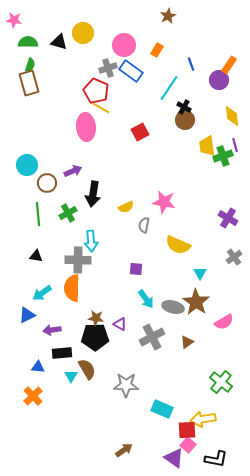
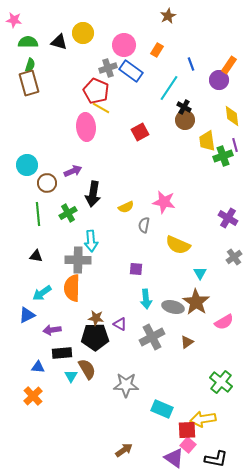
yellow trapezoid at (207, 146): moved 5 px up
cyan arrow at (146, 299): rotated 30 degrees clockwise
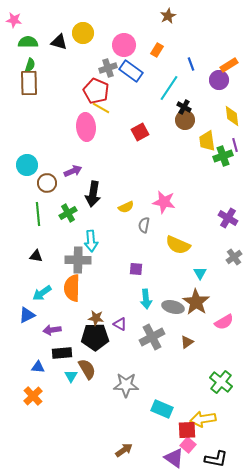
orange rectangle at (229, 65): rotated 24 degrees clockwise
brown rectangle at (29, 83): rotated 15 degrees clockwise
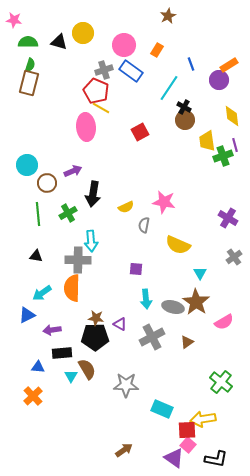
gray cross at (108, 68): moved 4 px left, 2 px down
brown rectangle at (29, 83): rotated 15 degrees clockwise
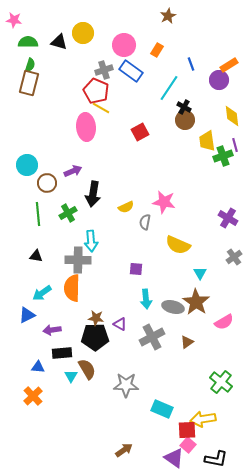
gray semicircle at (144, 225): moved 1 px right, 3 px up
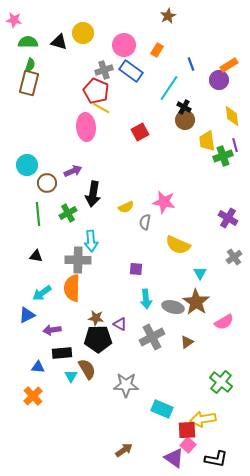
black pentagon at (95, 337): moved 3 px right, 2 px down
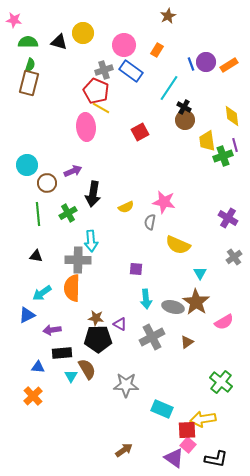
purple circle at (219, 80): moved 13 px left, 18 px up
gray semicircle at (145, 222): moved 5 px right
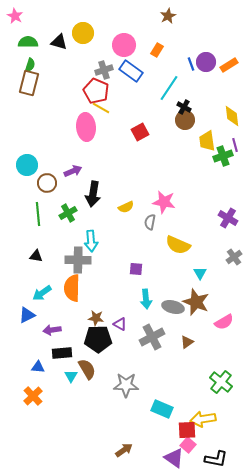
pink star at (14, 20): moved 1 px right, 4 px up; rotated 21 degrees clockwise
brown star at (196, 302): rotated 12 degrees counterclockwise
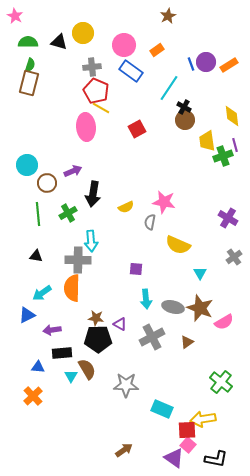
orange rectangle at (157, 50): rotated 24 degrees clockwise
gray cross at (104, 70): moved 12 px left, 3 px up; rotated 12 degrees clockwise
red square at (140, 132): moved 3 px left, 3 px up
brown star at (196, 302): moved 4 px right, 6 px down
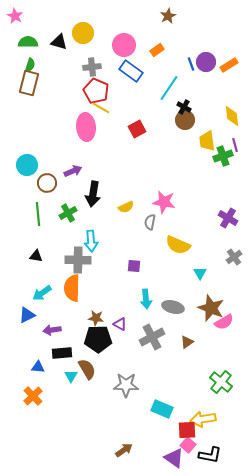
purple square at (136, 269): moved 2 px left, 3 px up
brown star at (200, 308): moved 11 px right
black L-shape at (216, 459): moved 6 px left, 4 px up
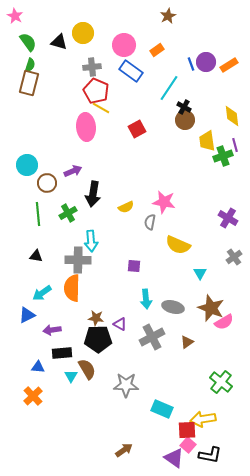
green semicircle at (28, 42): rotated 54 degrees clockwise
